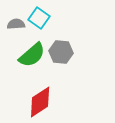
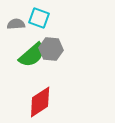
cyan square: rotated 15 degrees counterclockwise
gray hexagon: moved 10 px left, 3 px up
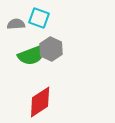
gray hexagon: rotated 20 degrees clockwise
green semicircle: rotated 20 degrees clockwise
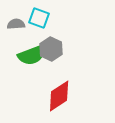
red diamond: moved 19 px right, 6 px up
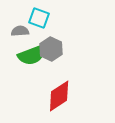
gray semicircle: moved 4 px right, 7 px down
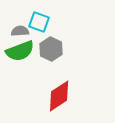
cyan square: moved 4 px down
green semicircle: moved 12 px left, 4 px up
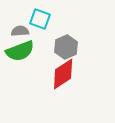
cyan square: moved 1 px right, 3 px up
gray hexagon: moved 15 px right, 2 px up; rotated 10 degrees clockwise
red diamond: moved 4 px right, 22 px up
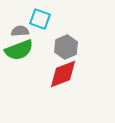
green semicircle: moved 1 px left, 1 px up
red diamond: rotated 12 degrees clockwise
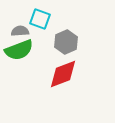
gray hexagon: moved 5 px up
